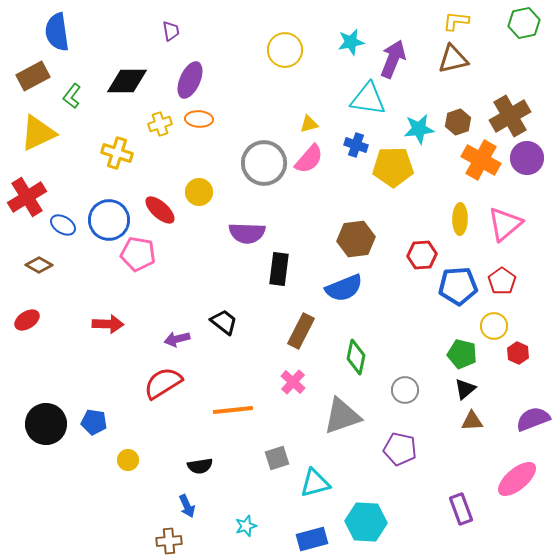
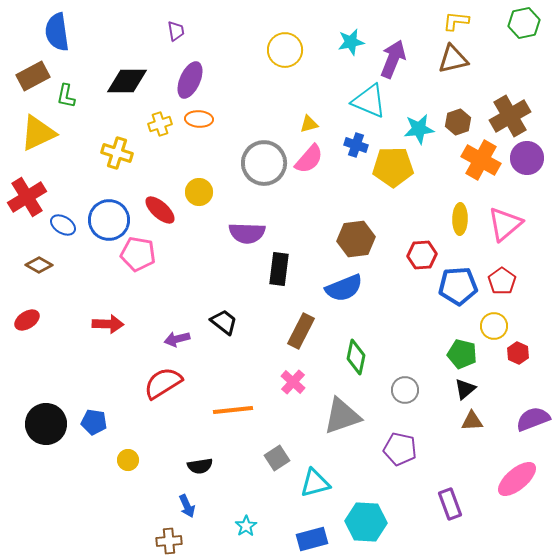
purple trapezoid at (171, 31): moved 5 px right
green L-shape at (72, 96): moved 6 px left; rotated 25 degrees counterclockwise
cyan triangle at (368, 99): moved 1 px right, 2 px down; rotated 15 degrees clockwise
gray square at (277, 458): rotated 15 degrees counterclockwise
purple rectangle at (461, 509): moved 11 px left, 5 px up
cyan star at (246, 526): rotated 15 degrees counterclockwise
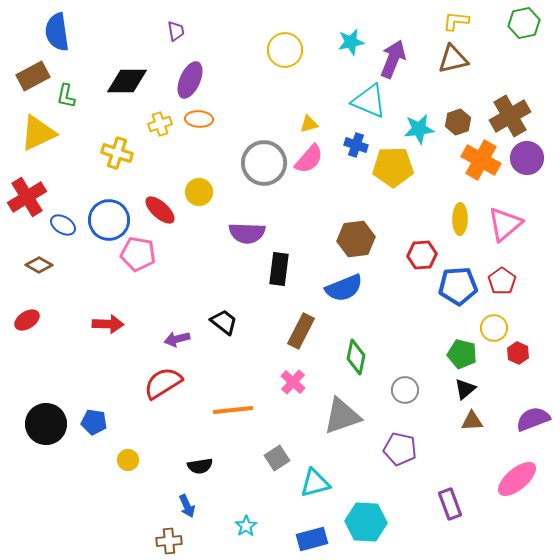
yellow circle at (494, 326): moved 2 px down
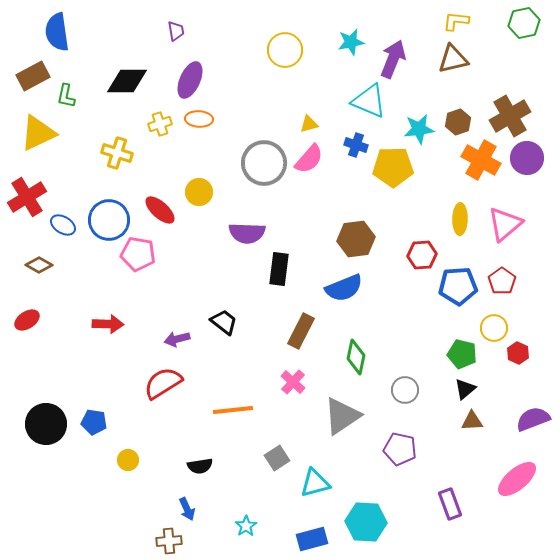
gray triangle at (342, 416): rotated 15 degrees counterclockwise
blue arrow at (187, 506): moved 3 px down
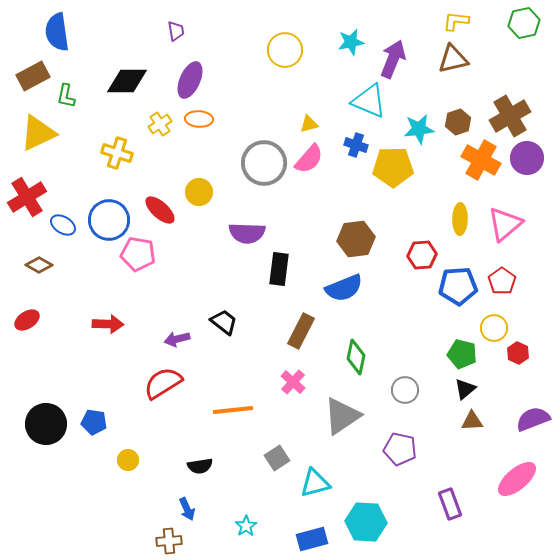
yellow cross at (160, 124): rotated 15 degrees counterclockwise
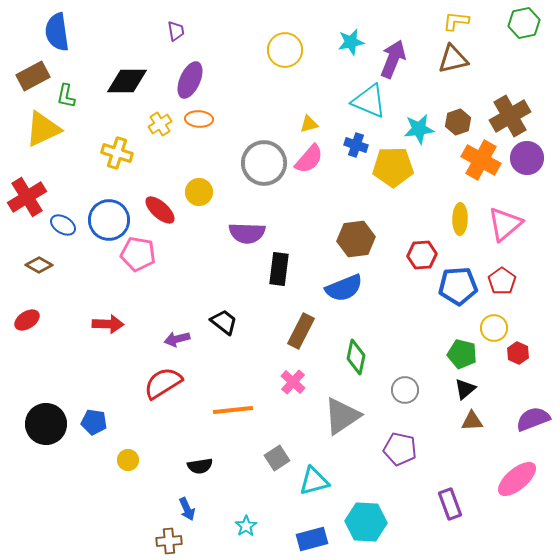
yellow triangle at (38, 133): moved 5 px right, 4 px up
cyan triangle at (315, 483): moved 1 px left, 2 px up
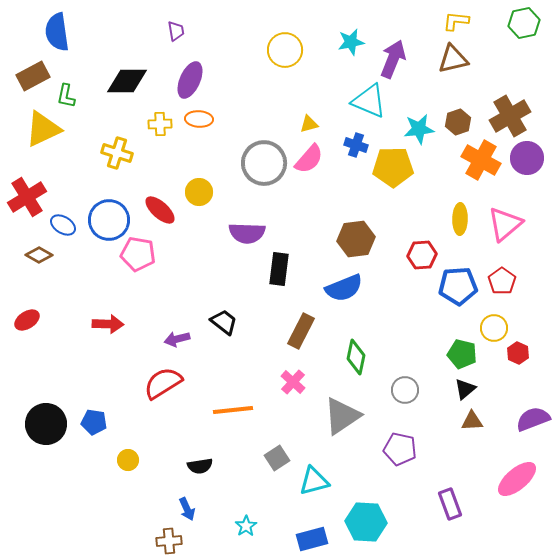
yellow cross at (160, 124): rotated 30 degrees clockwise
brown diamond at (39, 265): moved 10 px up
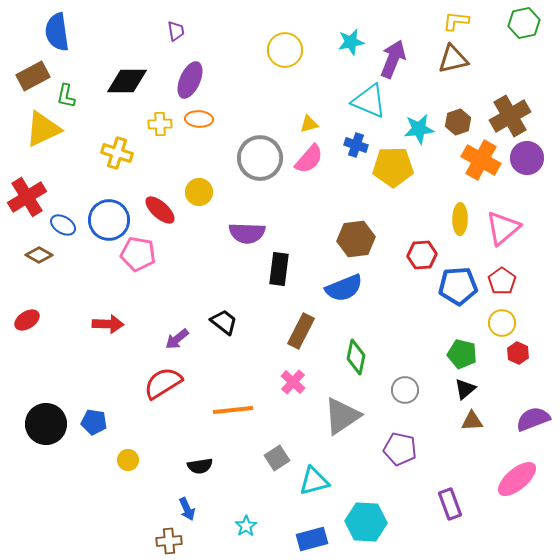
gray circle at (264, 163): moved 4 px left, 5 px up
pink triangle at (505, 224): moved 2 px left, 4 px down
yellow circle at (494, 328): moved 8 px right, 5 px up
purple arrow at (177, 339): rotated 25 degrees counterclockwise
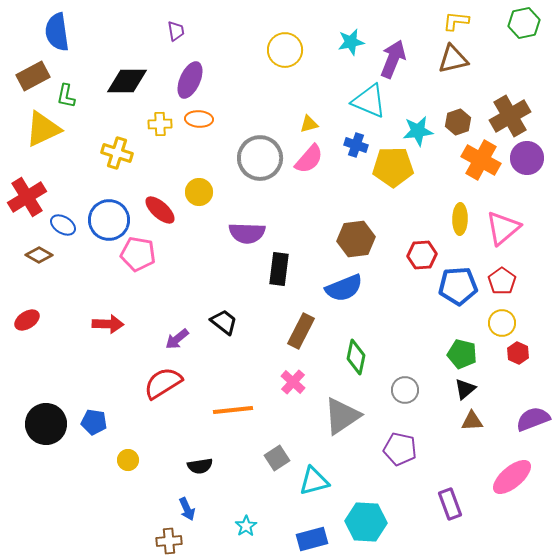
cyan star at (419, 129): moved 1 px left, 2 px down
pink ellipse at (517, 479): moved 5 px left, 2 px up
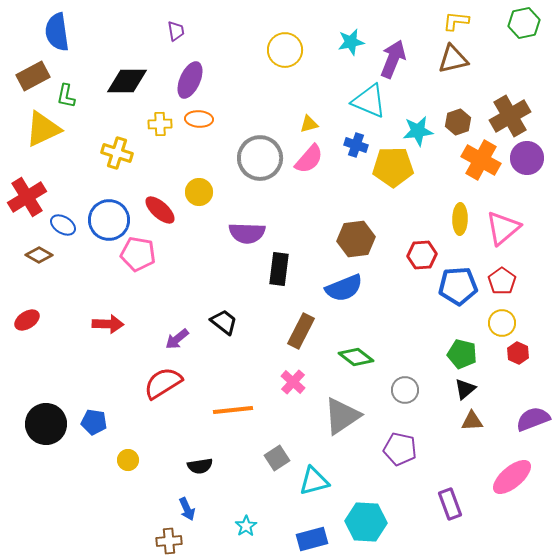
green diamond at (356, 357): rotated 64 degrees counterclockwise
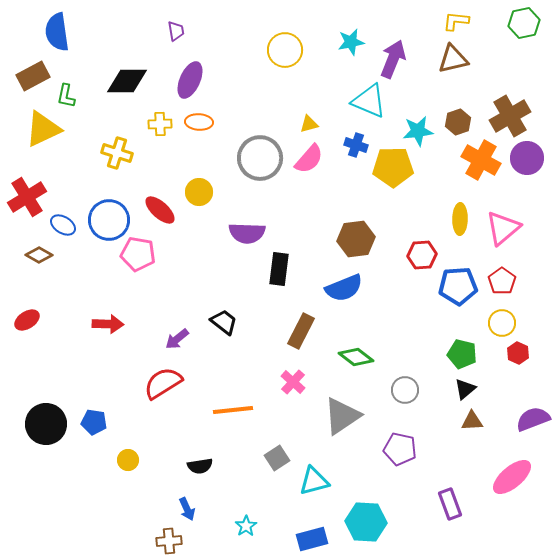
orange ellipse at (199, 119): moved 3 px down
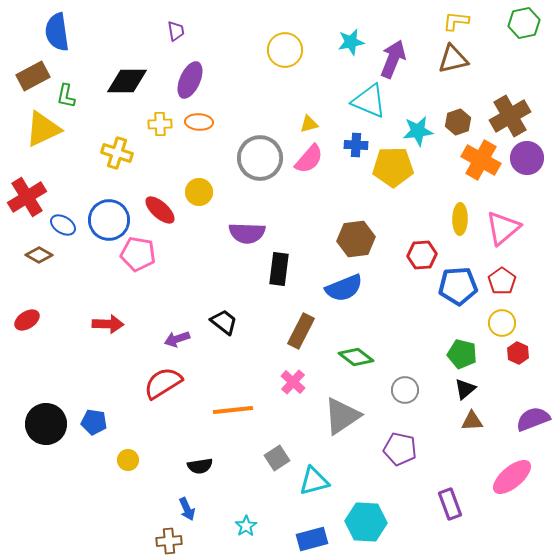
blue cross at (356, 145): rotated 15 degrees counterclockwise
purple arrow at (177, 339): rotated 20 degrees clockwise
